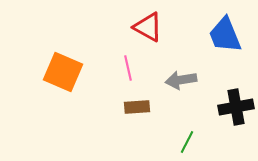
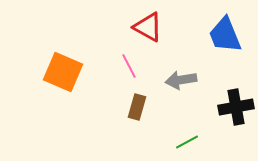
pink line: moved 1 px right, 2 px up; rotated 15 degrees counterclockwise
brown rectangle: rotated 70 degrees counterclockwise
green line: rotated 35 degrees clockwise
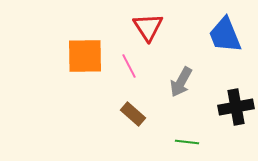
red triangle: rotated 28 degrees clockwise
orange square: moved 22 px right, 16 px up; rotated 24 degrees counterclockwise
gray arrow: moved 2 px down; rotated 52 degrees counterclockwise
brown rectangle: moved 4 px left, 7 px down; rotated 65 degrees counterclockwise
green line: rotated 35 degrees clockwise
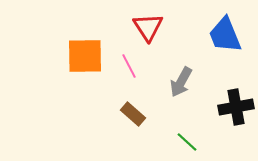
green line: rotated 35 degrees clockwise
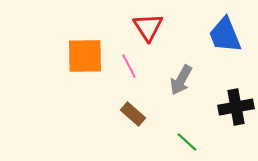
gray arrow: moved 2 px up
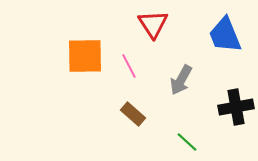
red triangle: moved 5 px right, 3 px up
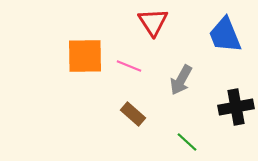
red triangle: moved 2 px up
pink line: rotated 40 degrees counterclockwise
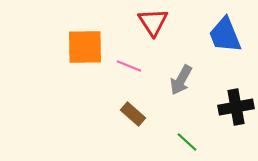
orange square: moved 9 px up
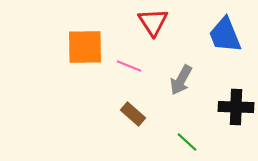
black cross: rotated 12 degrees clockwise
